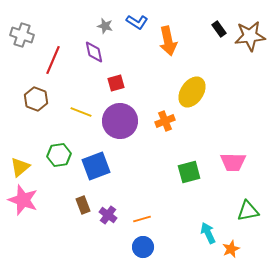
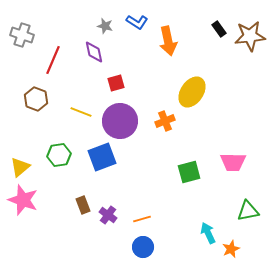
blue square: moved 6 px right, 9 px up
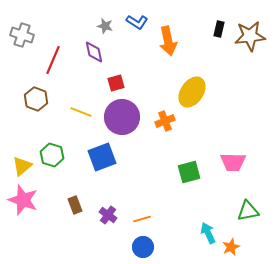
black rectangle: rotated 49 degrees clockwise
purple circle: moved 2 px right, 4 px up
green hexagon: moved 7 px left; rotated 25 degrees clockwise
yellow triangle: moved 2 px right, 1 px up
brown rectangle: moved 8 px left
orange star: moved 2 px up
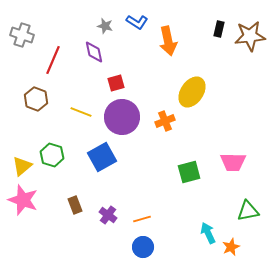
blue square: rotated 8 degrees counterclockwise
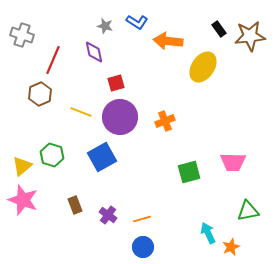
black rectangle: rotated 49 degrees counterclockwise
orange arrow: rotated 108 degrees clockwise
yellow ellipse: moved 11 px right, 25 px up
brown hexagon: moved 4 px right, 5 px up; rotated 15 degrees clockwise
purple circle: moved 2 px left
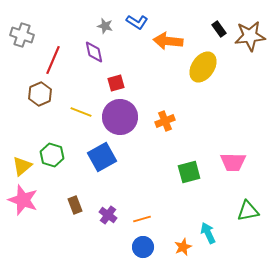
orange star: moved 48 px left
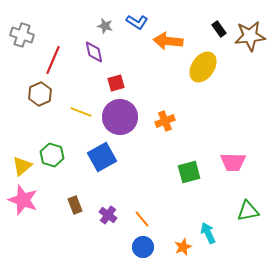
orange line: rotated 66 degrees clockwise
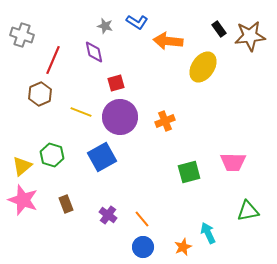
brown rectangle: moved 9 px left, 1 px up
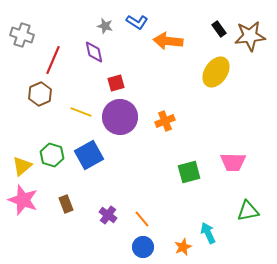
yellow ellipse: moved 13 px right, 5 px down
blue square: moved 13 px left, 2 px up
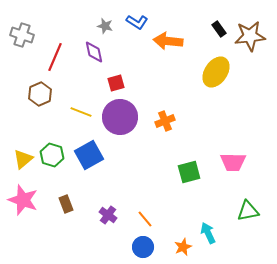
red line: moved 2 px right, 3 px up
yellow triangle: moved 1 px right, 7 px up
orange line: moved 3 px right
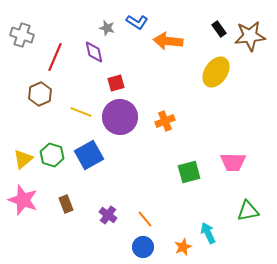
gray star: moved 2 px right, 2 px down
